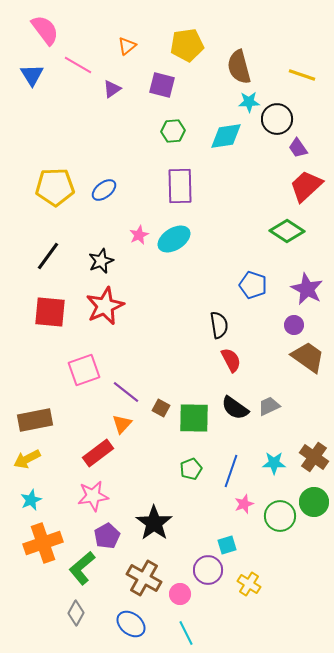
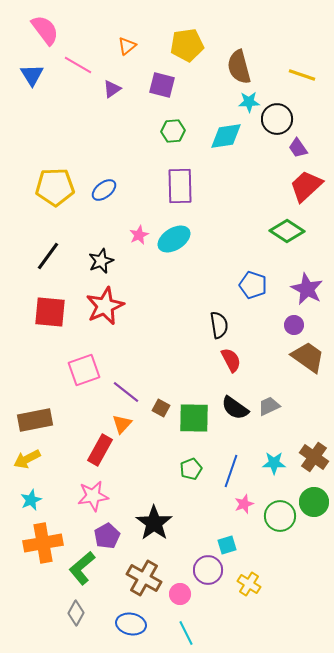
red rectangle at (98, 453): moved 2 px right, 3 px up; rotated 24 degrees counterclockwise
orange cross at (43, 543): rotated 9 degrees clockwise
blue ellipse at (131, 624): rotated 28 degrees counterclockwise
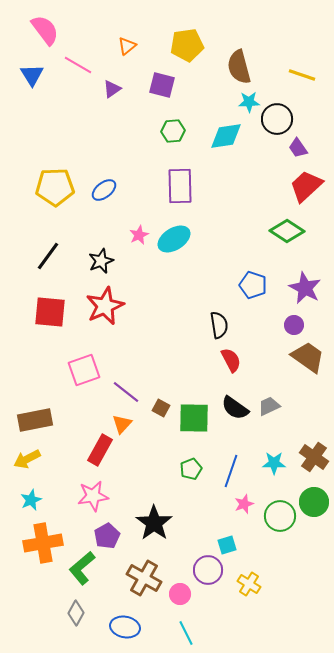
purple star at (307, 289): moved 2 px left, 1 px up
blue ellipse at (131, 624): moved 6 px left, 3 px down
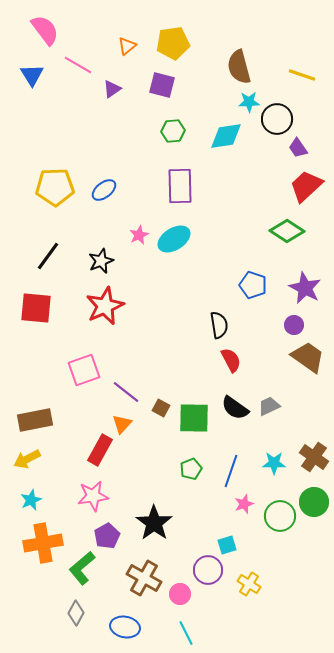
yellow pentagon at (187, 45): moved 14 px left, 2 px up
red square at (50, 312): moved 14 px left, 4 px up
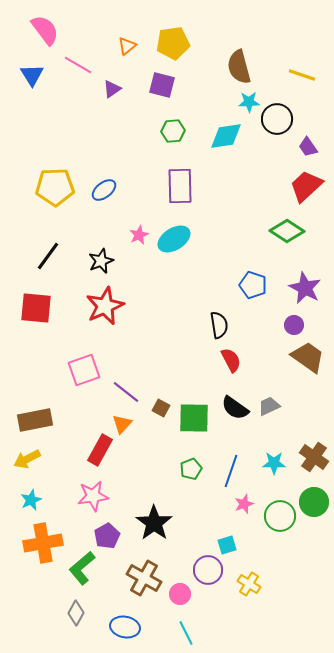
purple trapezoid at (298, 148): moved 10 px right, 1 px up
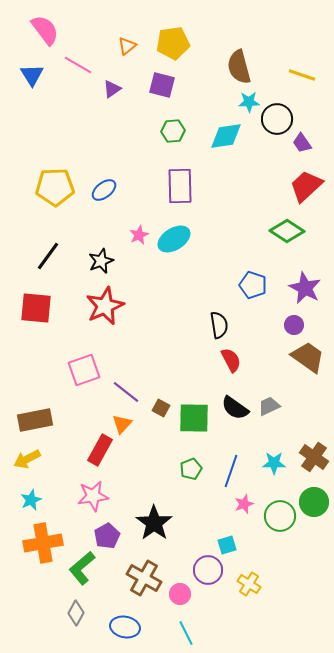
purple trapezoid at (308, 147): moved 6 px left, 4 px up
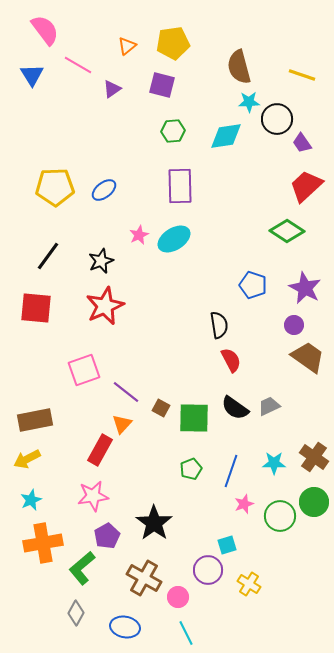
pink circle at (180, 594): moved 2 px left, 3 px down
